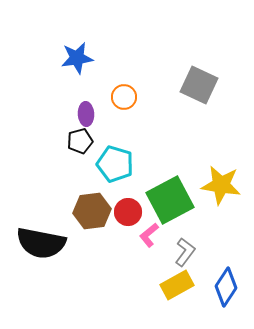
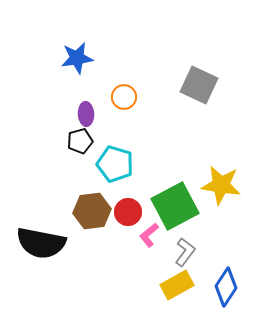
green square: moved 5 px right, 6 px down
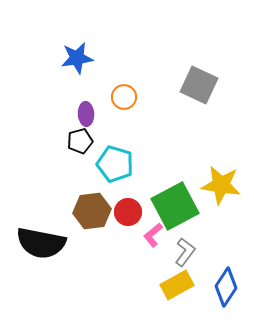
pink L-shape: moved 4 px right
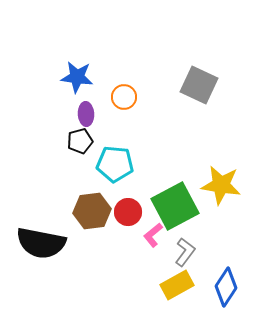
blue star: moved 19 px down; rotated 16 degrees clockwise
cyan pentagon: rotated 12 degrees counterclockwise
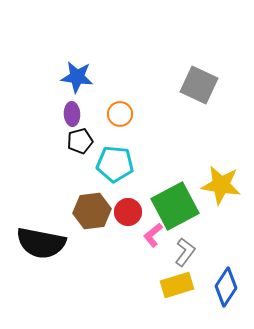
orange circle: moved 4 px left, 17 px down
purple ellipse: moved 14 px left
yellow rectangle: rotated 12 degrees clockwise
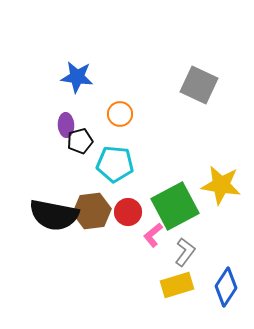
purple ellipse: moved 6 px left, 11 px down
black semicircle: moved 13 px right, 28 px up
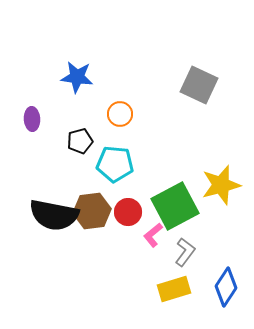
purple ellipse: moved 34 px left, 6 px up
yellow star: rotated 24 degrees counterclockwise
yellow rectangle: moved 3 px left, 4 px down
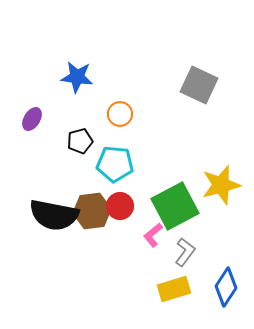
purple ellipse: rotated 35 degrees clockwise
red circle: moved 8 px left, 6 px up
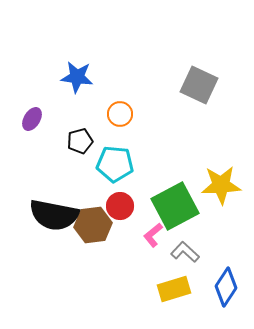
yellow star: rotated 12 degrees clockwise
brown hexagon: moved 1 px right, 14 px down
gray L-shape: rotated 84 degrees counterclockwise
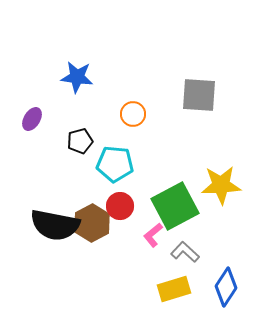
gray square: moved 10 px down; rotated 21 degrees counterclockwise
orange circle: moved 13 px right
black semicircle: moved 1 px right, 10 px down
brown hexagon: moved 1 px left, 2 px up; rotated 21 degrees counterclockwise
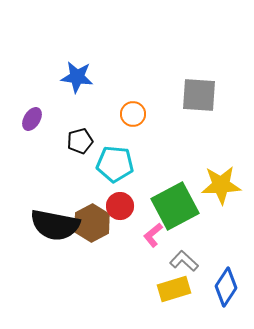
gray L-shape: moved 1 px left, 9 px down
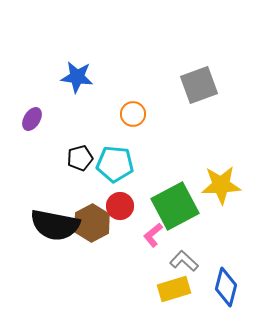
gray square: moved 10 px up; rotated 24 degrees counterclockwise
black pentagon: moved 17 px down
blue diamond: rotated 18 degrees counterclockwise
